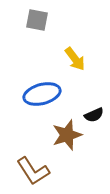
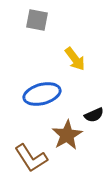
brown star: rotated 12 degrees counterclockwise
brown L-shape: moved 2 px left, 13 px up
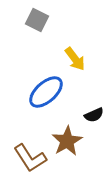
gray square: rotated 15 degrees clockwise
blue ellipse: moved 4 px right, 2 px up; rotated 27 degrees counterclockwise
brown star: moved 6 px down
brown L-shape: moved 1 px left
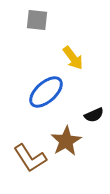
gray square: rotated 20 degrees counterclockwise
yellow arrow: moved 2 px left, 1 px up
brown star: moved 1 px left
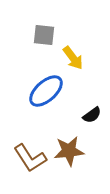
gray square: moved 7 px right, 15 px down
blue ellipse: moved 1 px up
black semicircle: moved 2 px left; rotated 12 degrees counterclockwise
brown star: moved 3 px right, 10 px down; rotated 24 degrees clockwise
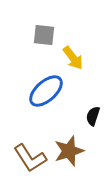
black semicircle: moved 1 px right, 1 px down; rotated 144 degrees clockwise
brown star: rotated 12 degrees counterclockwise
